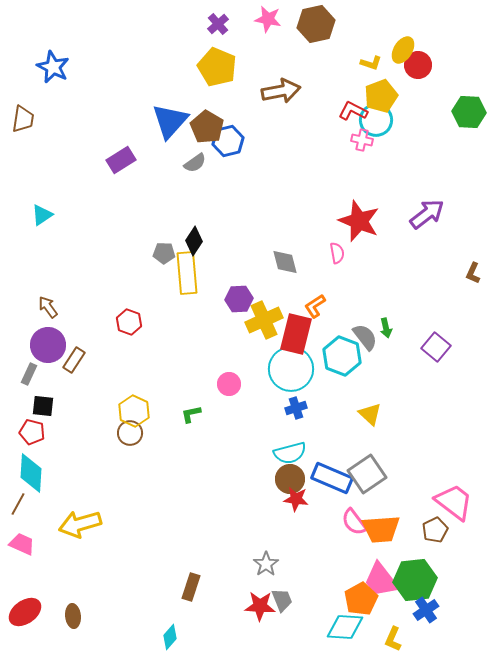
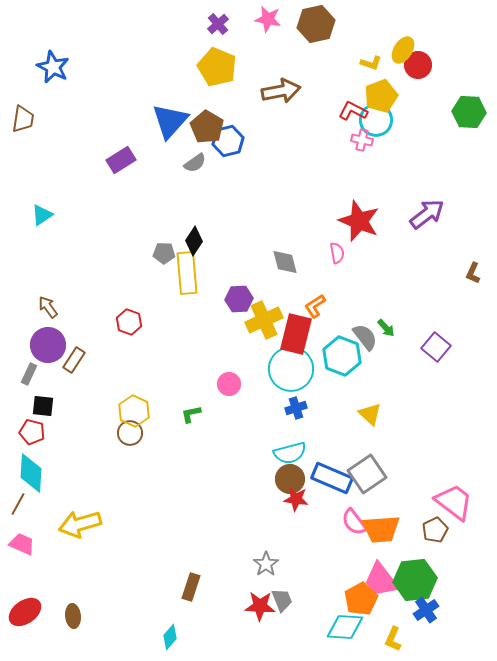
green arrow at (386, 328): rotated 30 degrees counterclockwise
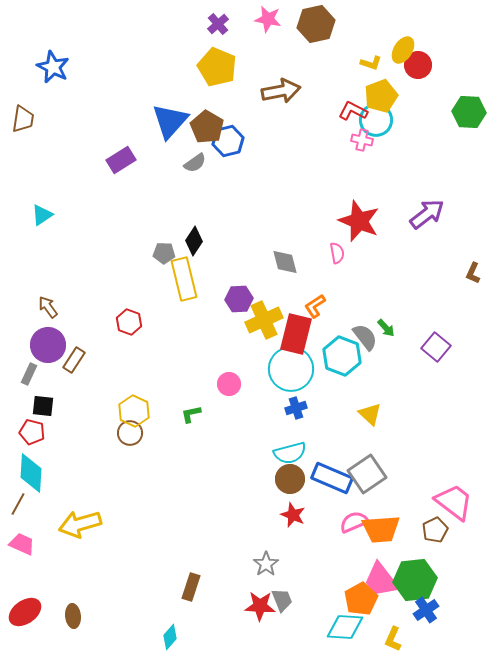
yellow rectangle at (187, 273): moved 3 px left, 6 px down; rotated 9 degrees counterclockwise
red star at (296, 499): moved 3 px left, 16 px down; rotated 15 degrees clockwise
pink semicircle at (354, 522): rotated 104 degrees clockwise
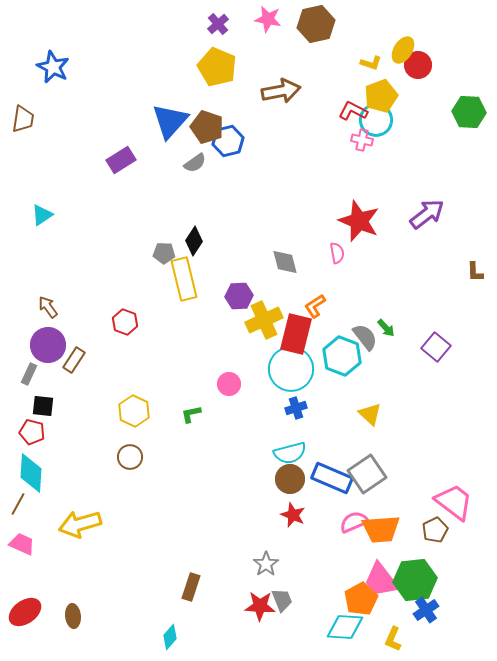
brown pentagon at (207, 127): rotated 12 degrees counterclockwise
brown L-shape at (473, 273): moved 2 px right, 1 px up; rotated 25 degrees counterclockwise
purple hexagon at (239, 299): moved 3 px up
red hexagon at (129, 322): moved 4 px left
brown circle at (130, 433): moved 24 px down
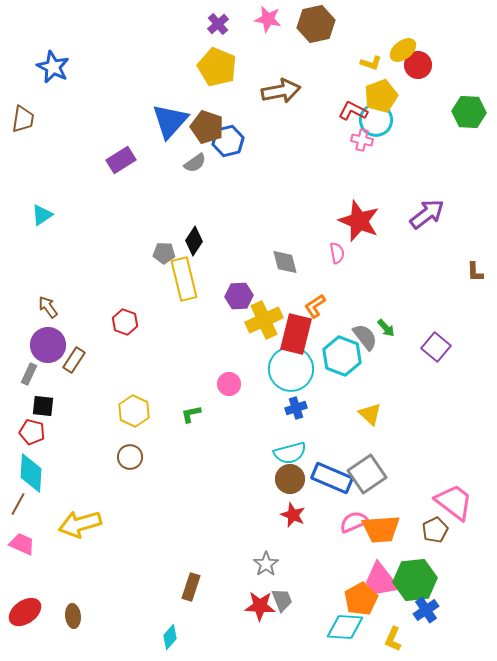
yellow ellipse at (403, 50): rotated 20 degrees clockwise
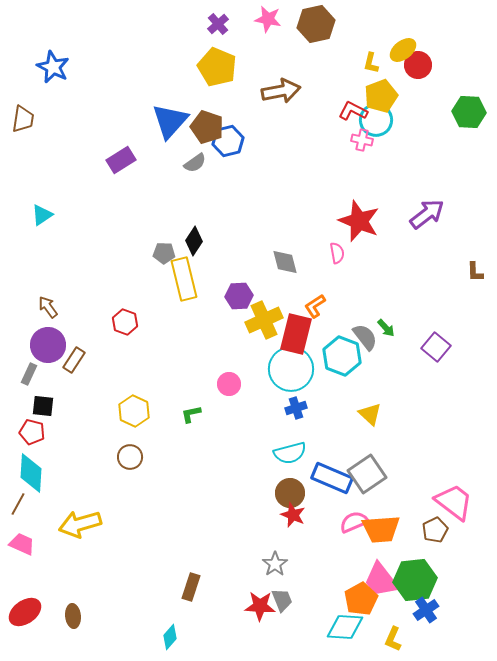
yellow L-shape at (371, 63): rotated 85 degrees clockwise
brown circle at (290, 479): moved 14 px down
gray star at (266, 564): moved 9 px right
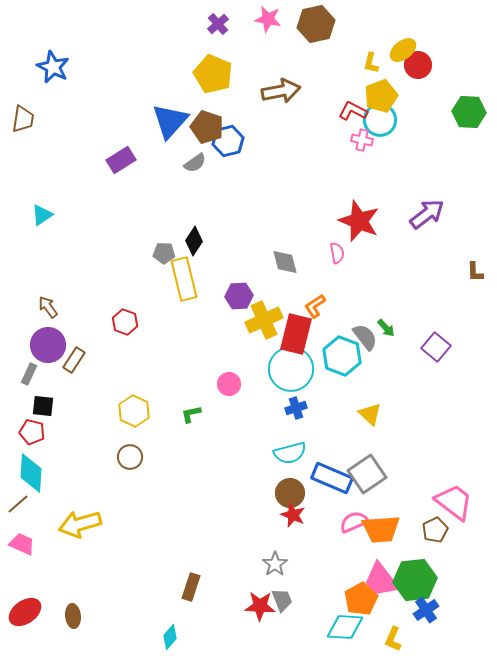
yellow pentagon at (217, 67): moved 4 px left, 7 px down
cyan circle at (376, 120): moved 4 px right
brown line at (18, 504): rotated 20 degrees clockwise
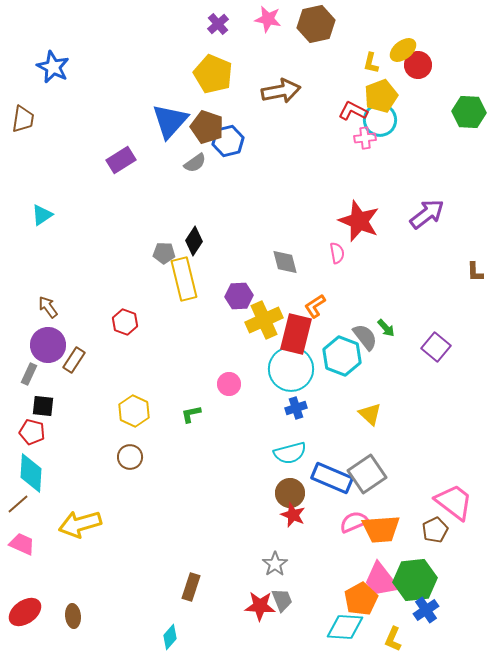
pink cross at (362, 140): moved 3 px right, 2 px up; rotated 20 degrees counterclockwise
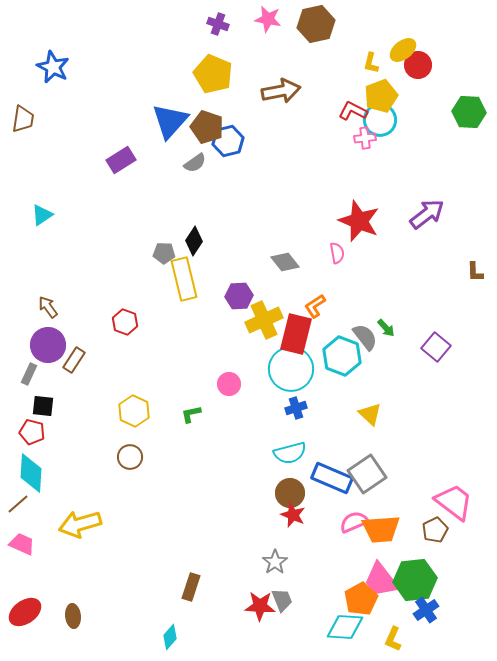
purple cross at (218, 24): rotated 30 degrees counterclockwise
gray diamond at (285, 262): rotated 24 degrees counterclockwise
gray star at (275, 564): moved 2 px up
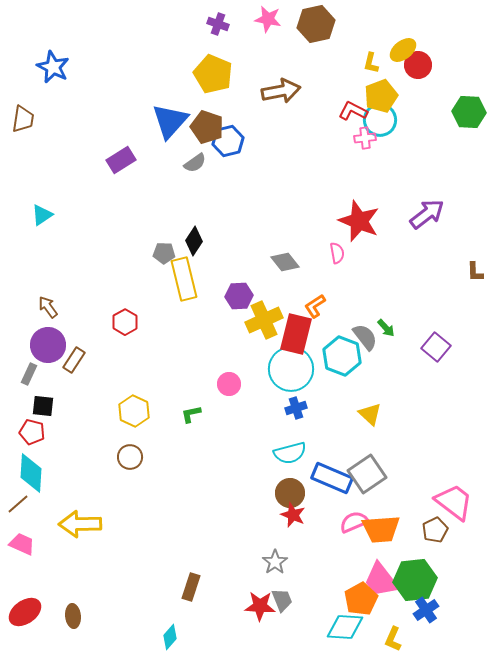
red hexagon at (125, 322): rotated 10 degrees clockwise
yellow arrow at (80, 524): rotated 15 degrees clockwise
